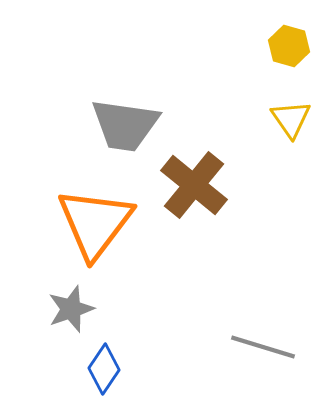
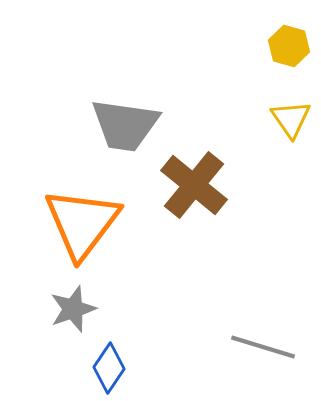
orange triangle: moved 13 px left
gray star: moved 2 px right
blue diamond: moved 5 px right, 1 px up
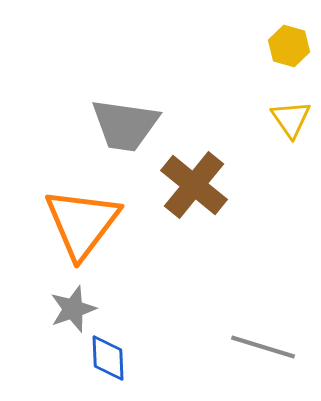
blue diamond: moved 1 px left, 10 px up; rotated 36 degrees counterclockwise
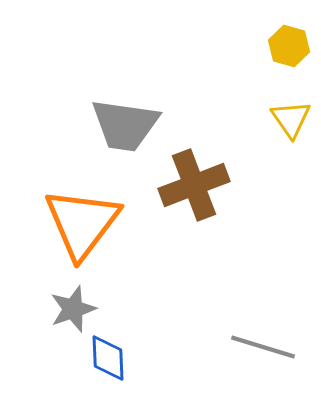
brown cross: rotated 30 degrees clockwise
